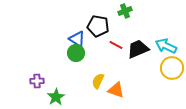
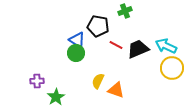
blue triangle: moved 1 px down
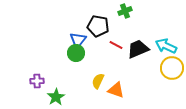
blue triangle: moved 1 px right; rotated 36 degrees clockwise
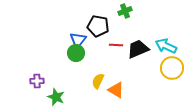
red line: rotated 24 degrees counterclockwise
orange triangle: rotated 12 degrees clockwise
green star: rotated 18 degrees counterclockwise
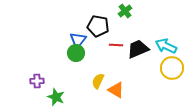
green cross: rotated 16 degrees counterclockwise
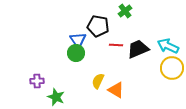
blue triangle: rotated 12 degrees counterclockwise
cyan arrow: moved 2 px right
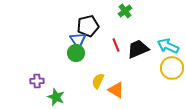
black pentagon: moved 10 px left; rotated 25 degrees counterclockwise
red line: rotated 64 degrees clockwise
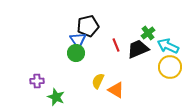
green cross: moved 23 px right, 22 px down
yellow circle: moved 2 px left, 1 px up
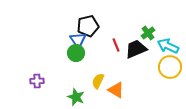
black trapezoid: moved 2 px left
green star: moved 20 px right
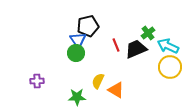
green star: moved 1 px right; rotated 24 degrees counterclockwise
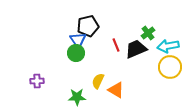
cyan arrow: rotated 35 degrees counterclockwise
